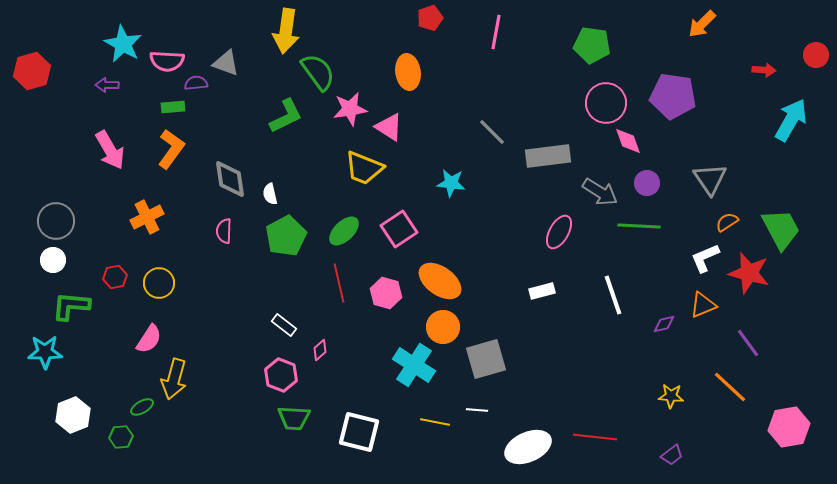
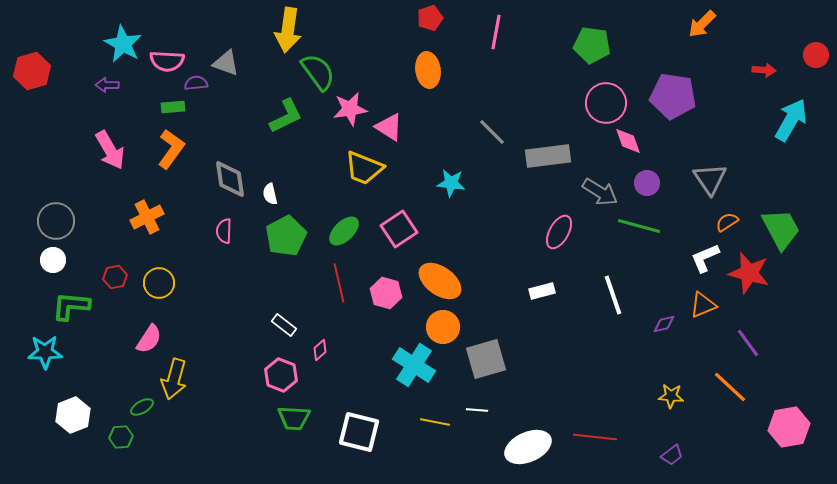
yellow arrow at (286, 31): moved 2 px right, 1 px up
orange ellipse at (408, 72): moved 20 px right, 2 px up
green line at (639, 226): rotated 12 degrees clockwise
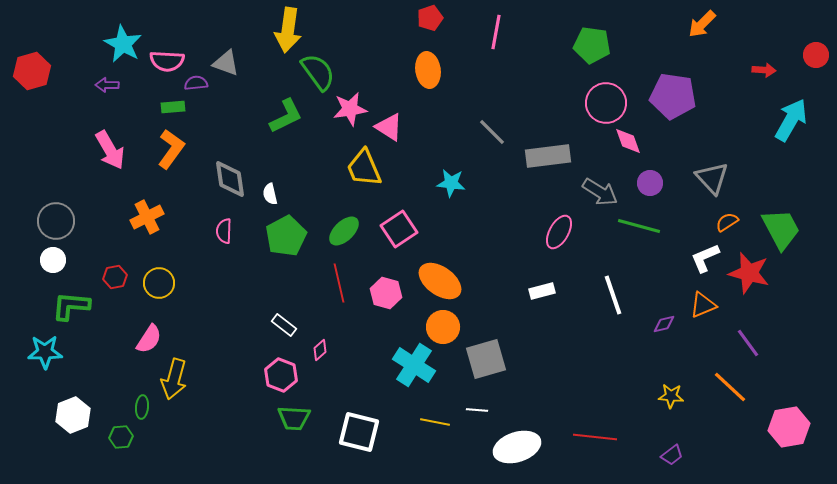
yellow trapezoid at (364, 168): rotated 45 degrees clockwise
gray triangle at (710, 179): moved 2 px right, 1 px up; rotated 9 degrees counterclockwise
purple circle at (647, 183): moved 3 px right
green ellipse at (142, 407): rotated 55 degrees counterclockwise
white ellipse at (528, 447): moved 11 px left; rotated 6 degrees clockwise
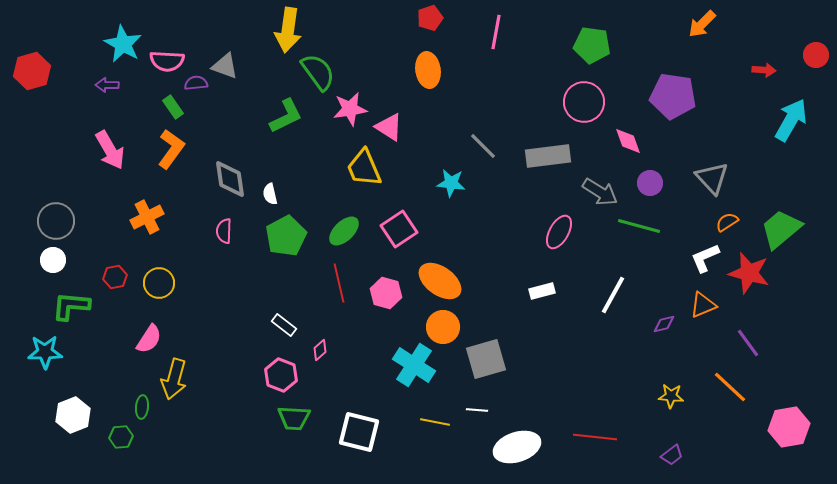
gray triangle at (226, 63): moved 1 px left, 3 px down
pink circle at (606, 103): moved 22 px left, 1 px up
green rectangle at (173, 107): rotated 60 degrees clockwise
gray line at (492, 132): moved 9 px left, 14 px down
green trapezoid at (781, 229): rotated 102 degrees counterclockwise
white line at (613, 295): rotated 48 degrees clockwise
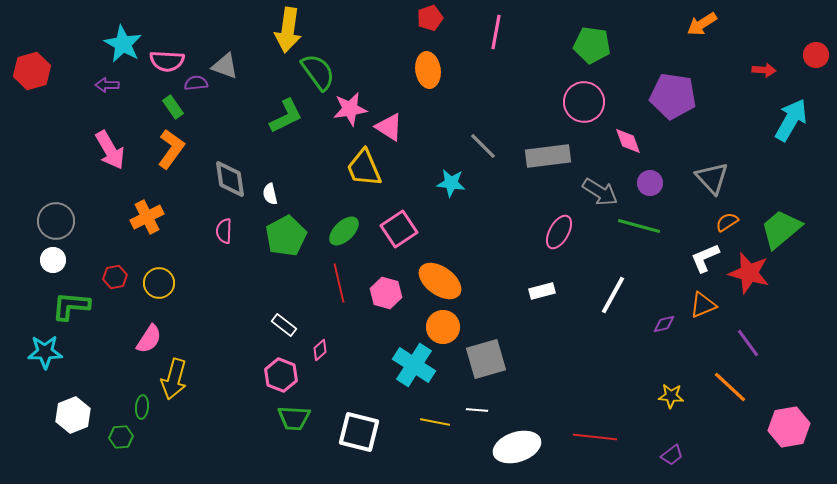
orange arrow at (702, 24): rotated 12 degrees clockwise
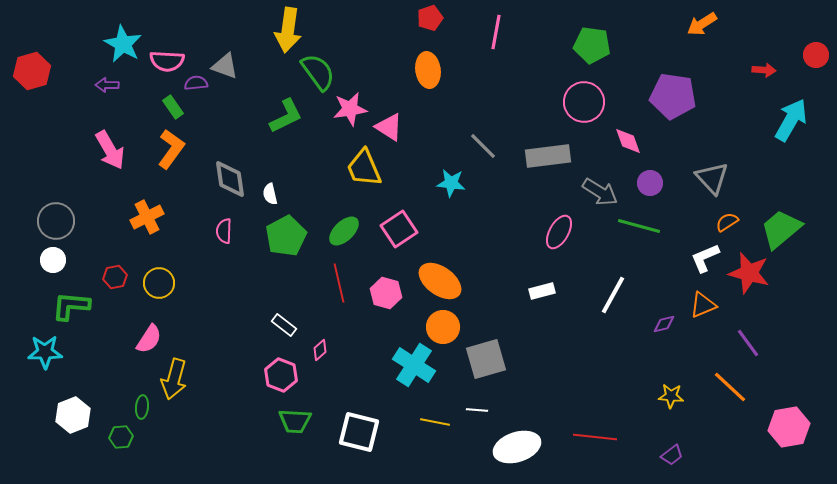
green trapezoid at (294, 418): moved 1 px right, 3 px down
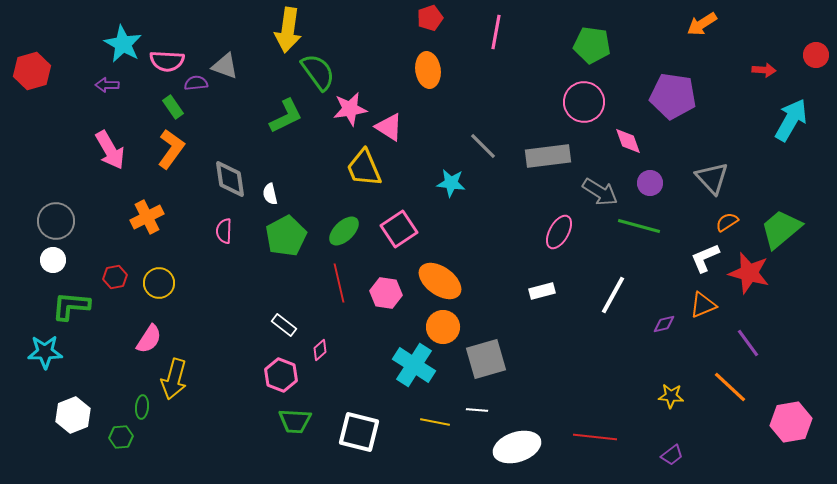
pink hexagon at (386, 293): rotated 8 degrees counterclockwise
pink hexagon at (789, 427): moved 2 px right, 5 px up
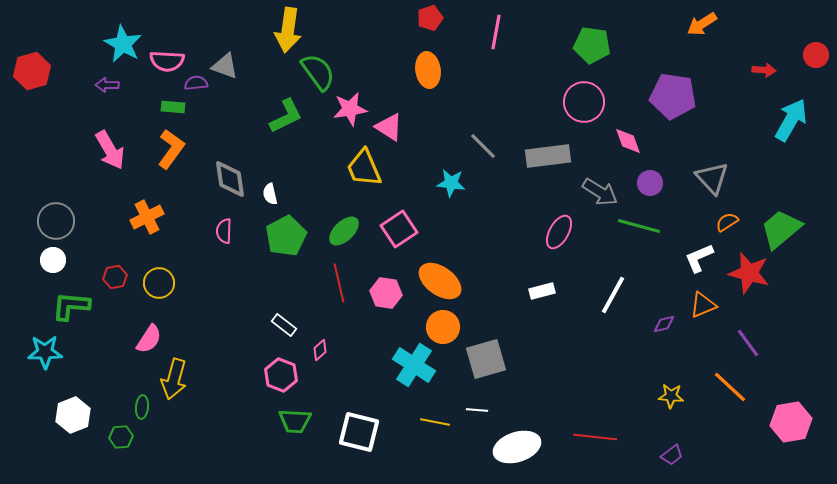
green rectangle at (173, 107): rotated 50 degrees counterclockwise
white L-shape at (705, 258): moved 6 px left
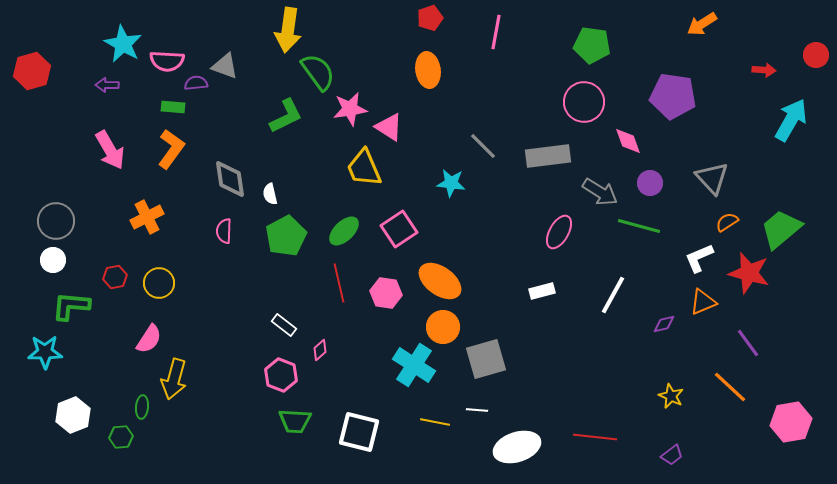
orange triangle at (703, 305): moved 3 px up
yellow star at (671, 396): rotated 20 degrees clockwise
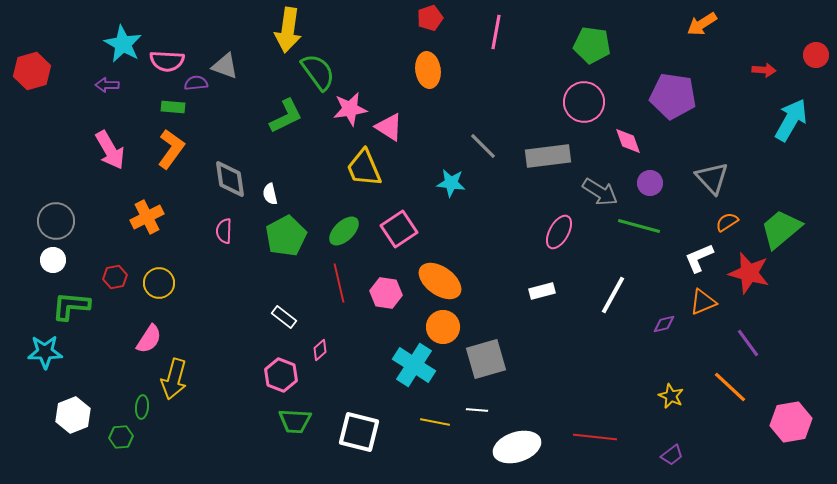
white rectangle at (284, 325): moved 8 px up
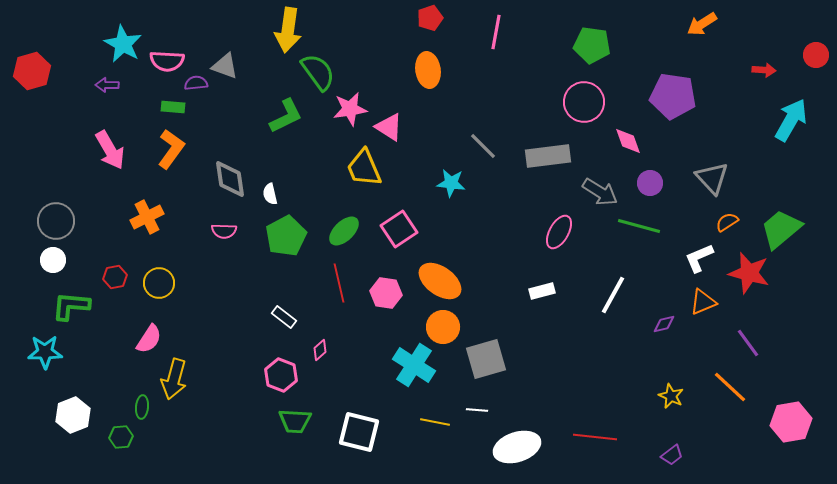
pink semicircle at (224, 231): rotated 90 degrees counterclockwise
